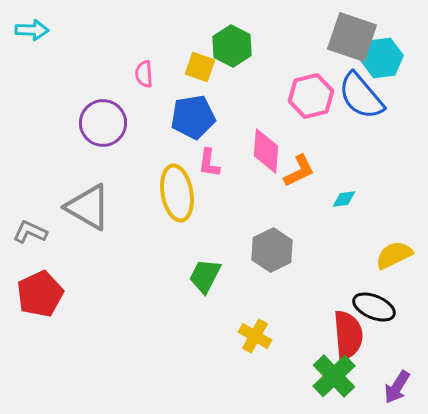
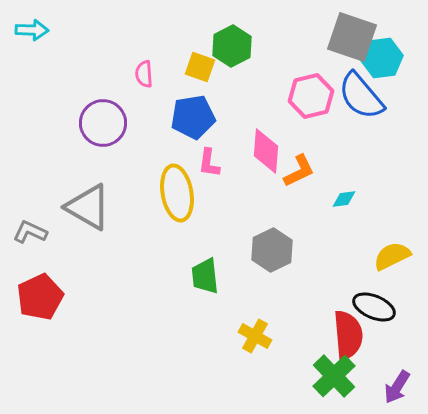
green hexagon: rotated 6 degrees clockwise
yellow semicircle: moved 2 px left, 1 px down
green trapezoid: rotated 33 degrees counterclockwise
red pentagon: moved 3 px down
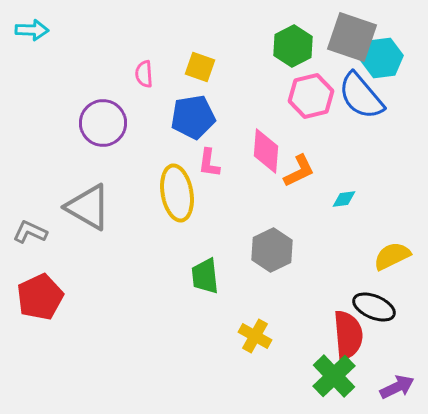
green hexagon: moved 61 px right
purple arrow: rotated 148 degrees counterclockwise
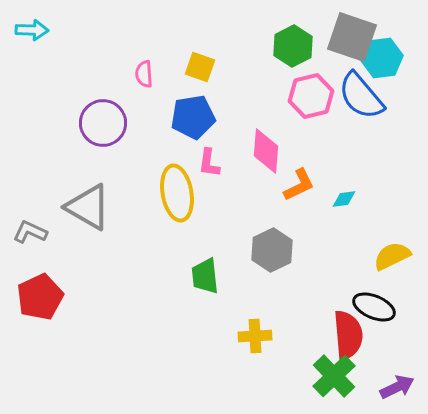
orange L-shape: moved 14 px down
yellow cross: rotated 32 degrees counterclockwise
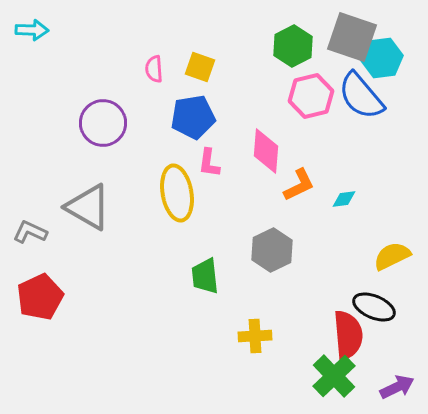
pink semicircle: moved 10 px right, 5 px up
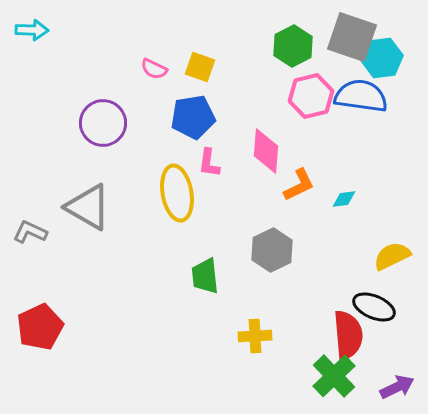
pink semicircle: rotated 60 degrees counterclockwise
blue semicircle: rotated 138 degrees clockwise
red pentagon: moved 30 px down
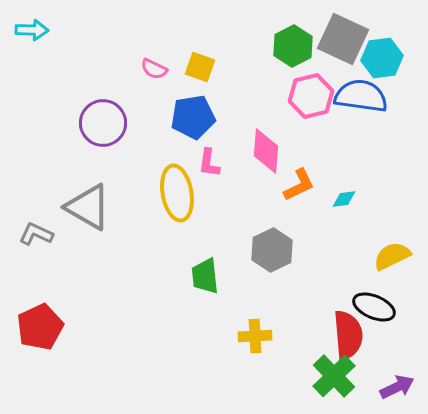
gray square: moved 9 px left, 2 px down; rotated 6 degrees clockwise
gray L-shape: moved 6 px right, 2 px down
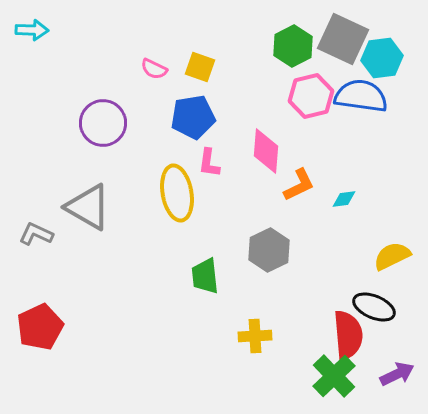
gray hexagon: moved 3 px left
purple arrow: moved 13 px up
